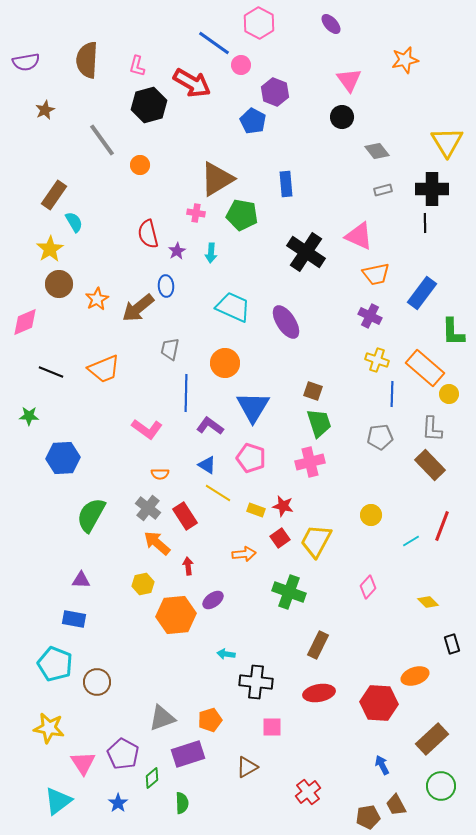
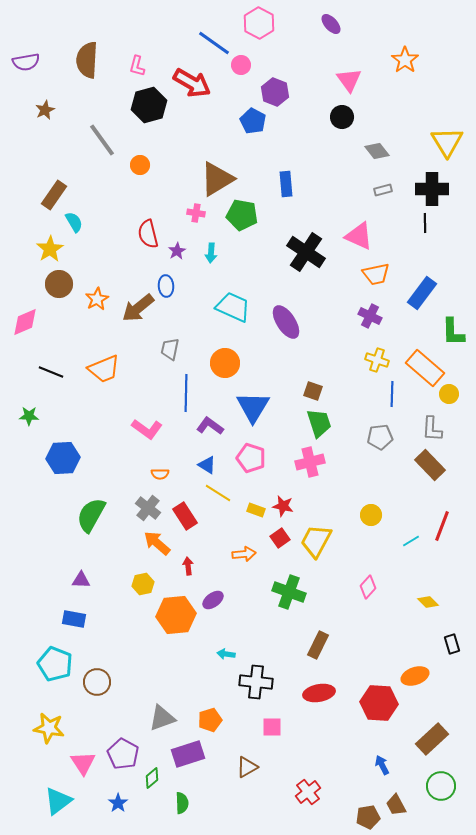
orange star at (405, 60): rotated 24 degrees counterclockwise
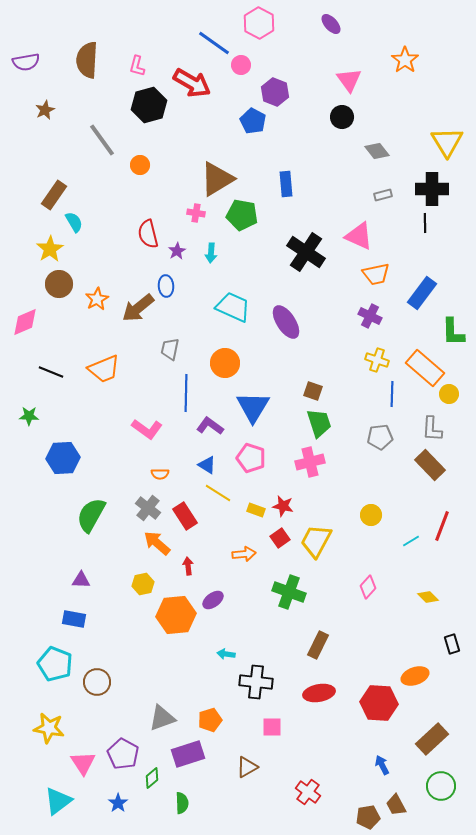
gray rectangle at (383, 190): moved 5 px down
yellow diamond at (428, 602): moved 5 px up
red cross at (308, 792): rotated 15 degrees counterclockwise
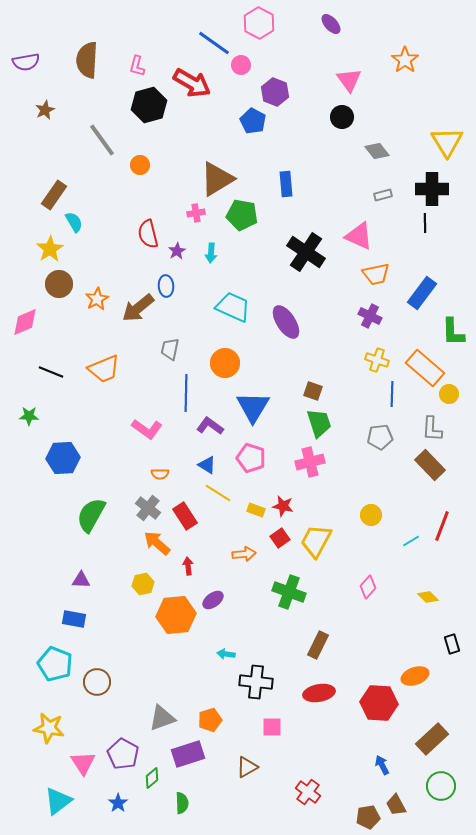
pink cross at (196, 213): rotated 18 degrees counterclockwise
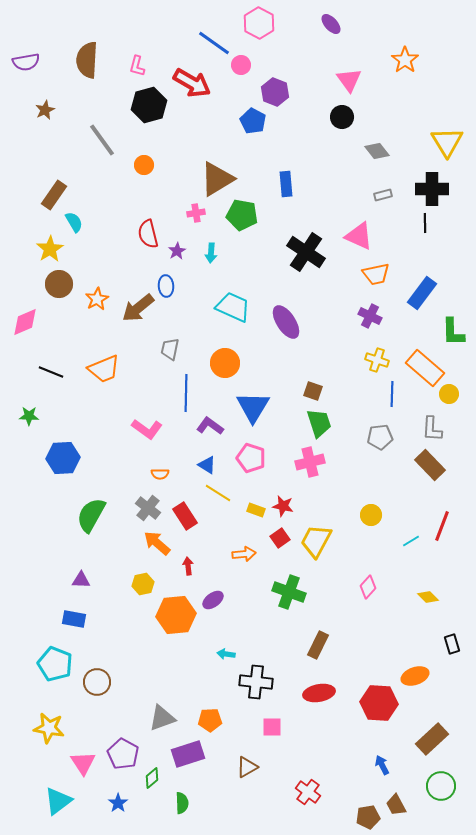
orange circle at (140, 165): moved 4 px right
orange pentagon at (210, 720): rotated 15 degrees clockwise
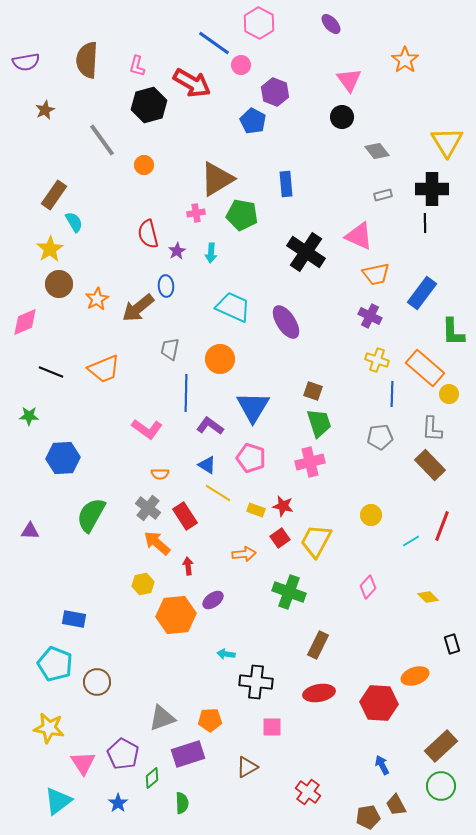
orange circle at (225, 363): moved 5 px left, 4 px up
purple triangle at (81, 580): moved 51 px left, 49 px up
brown rectangle at (432, 739): moved 9 px right, 7 px down
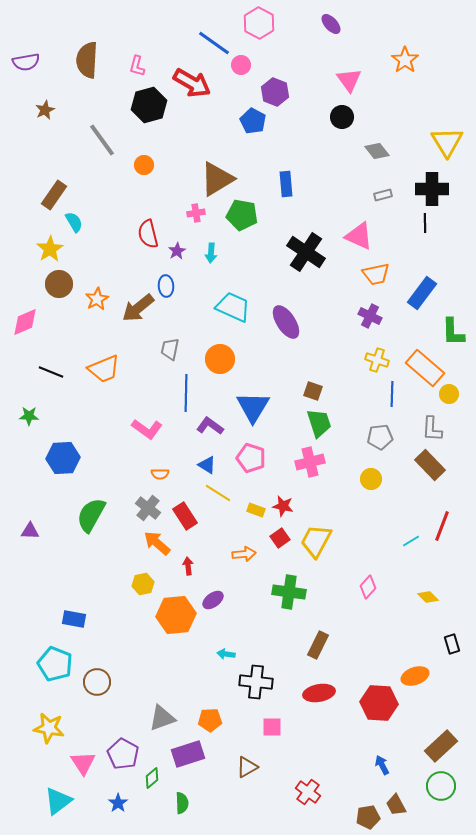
yellow circle at (371, 515): moved 36 px up
green cross at (289, 592): rotated 12 degrees counterclockwise
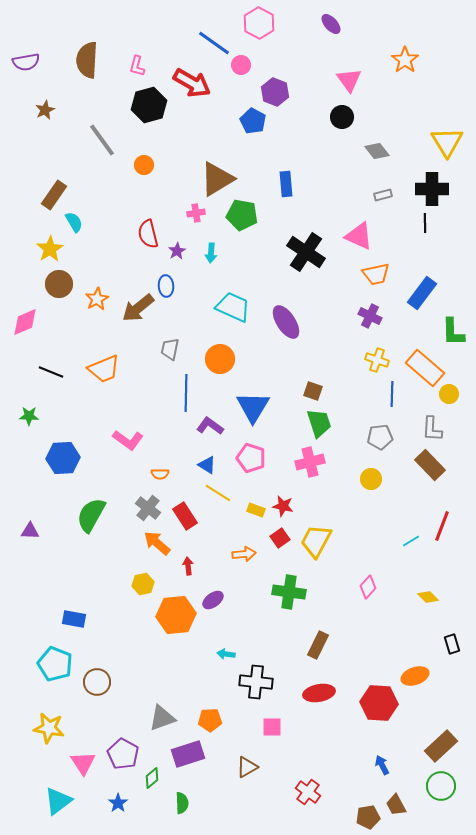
pink L-shape at (147, 429): moved 19 px left, 11 px down
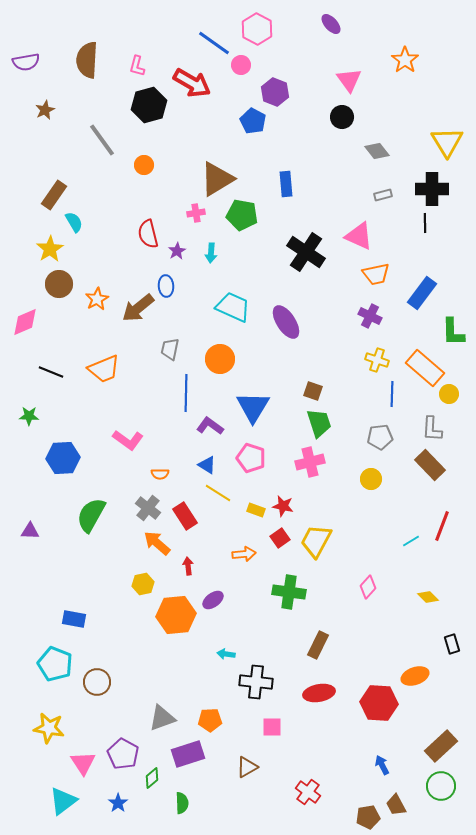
pink hexagon at (259, 23): moved 2 px left, 6 px down
cyan triangle at (58, 801): moved 5 px right
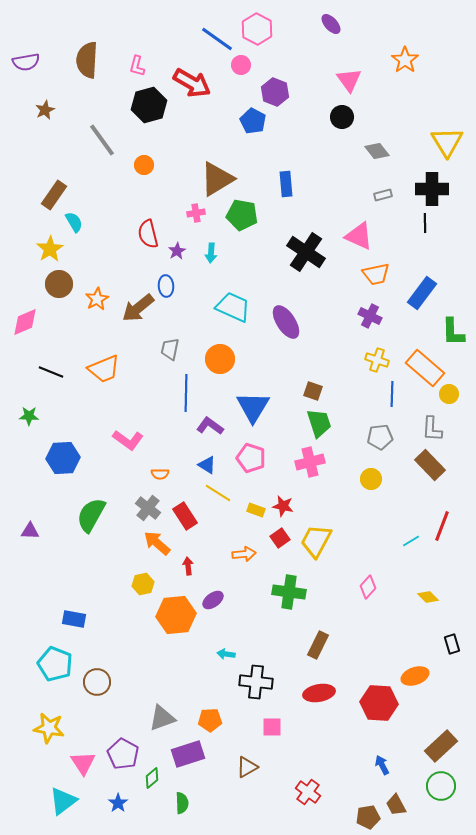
blue line at (214, 43): moved 3 px right, 4 px up
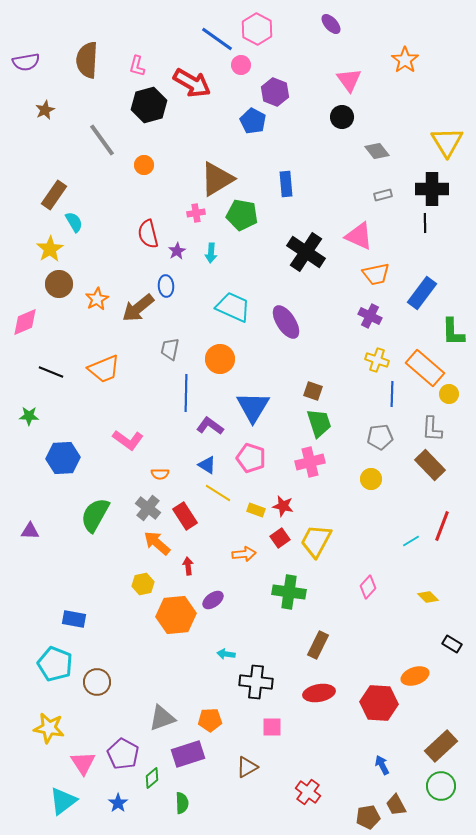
green semicircle at (91, 515): moved 4 px right
black rectangle at (452, 644): rotated 42 degrees counterclockwise
